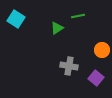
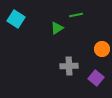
green line: moved 2 px left, 1 px up
orange circle: moved 1 px up
gray cross: rotated 12 degrees counterclockwise
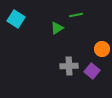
purple square: moved 4 px left, 7 px up
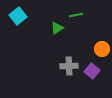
cyan square: moved 2 px right, 3 px up; rotated 18 degrees clockwise
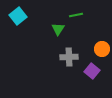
green triangle: moved 1 px right, 1 px down; rotated 24 degrees counterclockwise
gray cross: moved 9 px up
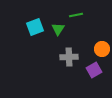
cyan square: moved 17 px right, 11 px down; rotated 18 degrees clockwise
purple square: moved 2 px right, 1 px up; rotated 21 degrees clockwise
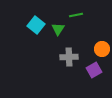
cyan square: moved 1 px right, 2 px up; rotated 30 degrees counterclockwise
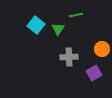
purple square: moved 3 px down
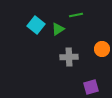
green triangle: rotated 24 degrees clockwise
purple square: moved 3 px left, 14 px down; rotated 14 degrees clockwise
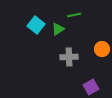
green line: moved 2 px left
purple square: rotated 14 degrees counterclockwise
